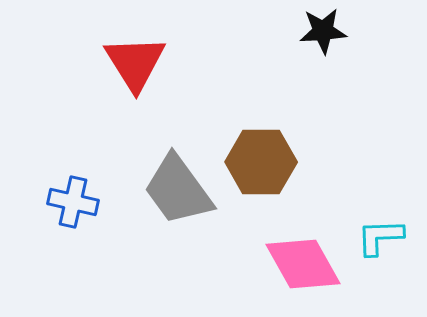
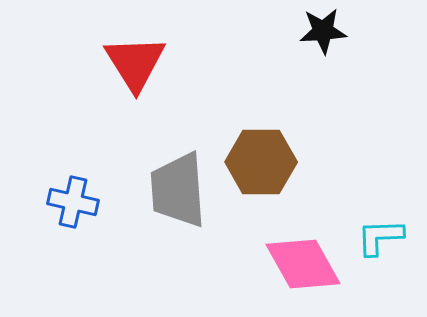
gray trapezoid: rotated 32 degrees clockwise
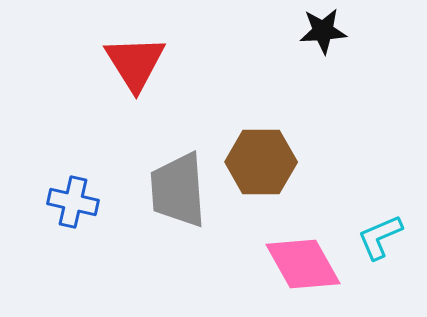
cyan L-shape: rotated 21 degrees counterclockwise
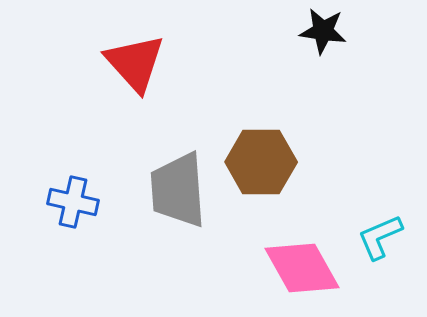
black star: rotated 12 degrees clockwise
red triangle: rotated 10 degrees counterclockwise
pink diamond: moved 1 px left, 4 px down
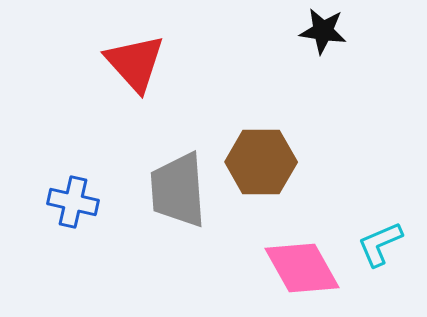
cyan L-shape: moved 7 px down
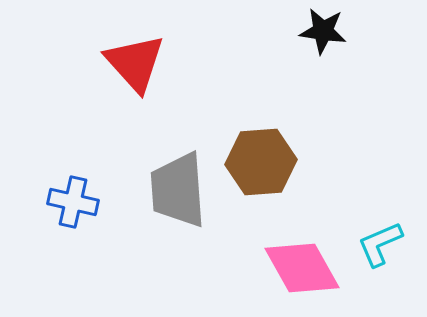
brown hexagon: rotated 4 degrees counterclockwise
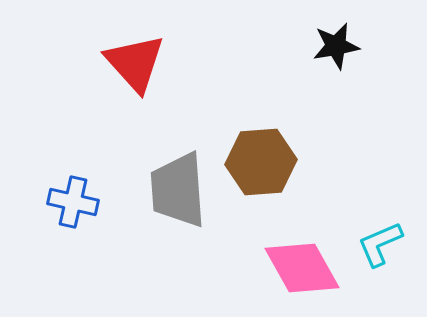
black star: moved 13 px right, 15 px down; rotated 18 degrees counterclockwise
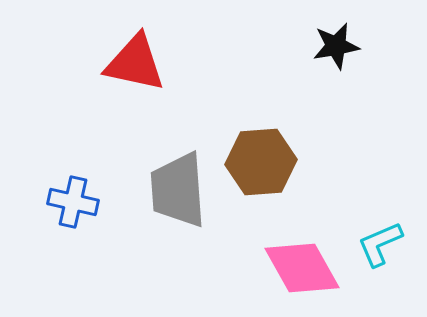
red triangle: rotated 36 degrees counterclockwise
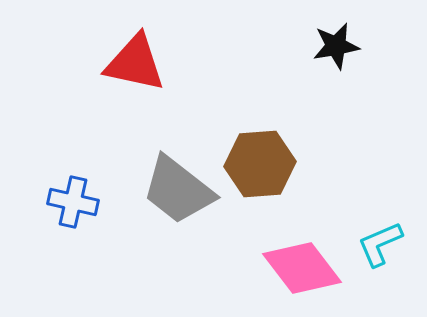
brown hexagon: moved 1 px left, 2 px down
gray trapezoid: rotated 48 degrees counterclockwise
pink diamond: rotated 8 degrees counterclockwise
